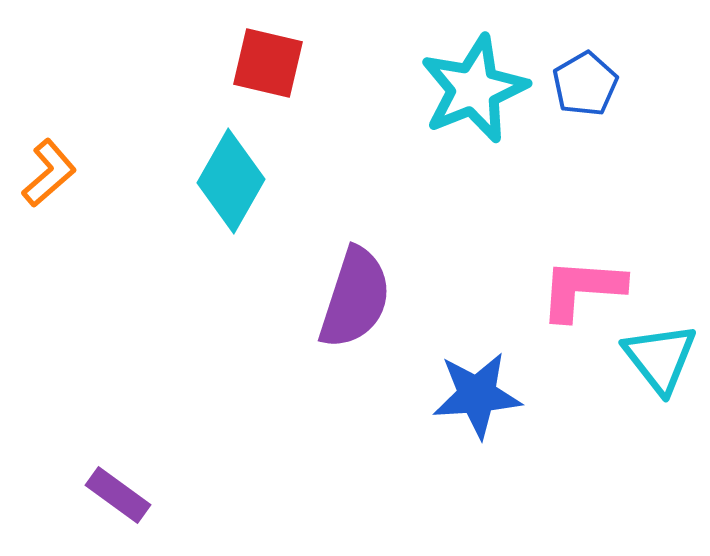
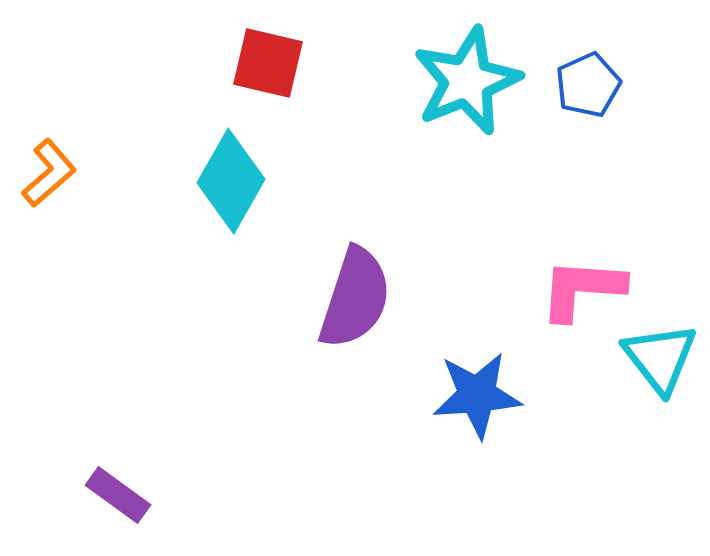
blue pentagon: moved 3 px right, 1 px down; rotated 6 degrees clockwise
cyan star: moved 7 px left, 8 px up
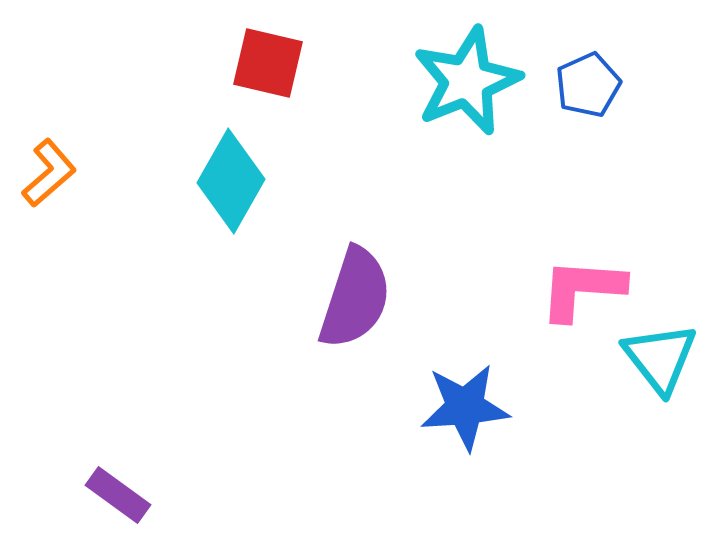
blue star: moved 12 px left, 12 px down
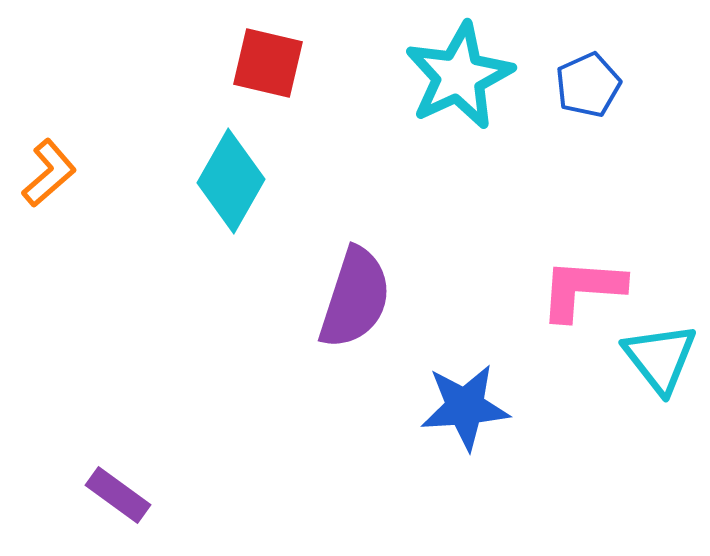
cyan star: moved 8 px left, 5 px up; rotated 3 degrees counterclockwise
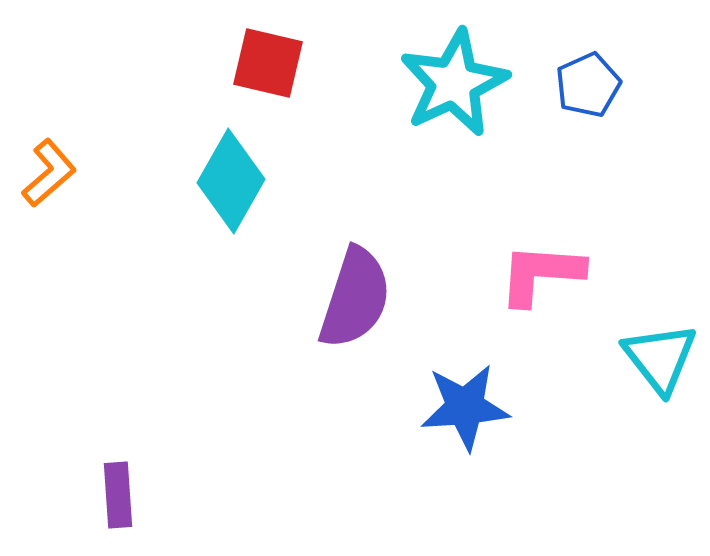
cyan star: moved 5 px left, 7 px down
pink L-shape: moved 41 px left, 15 px up
purple rectangle: rotated 50 degrees clockwise
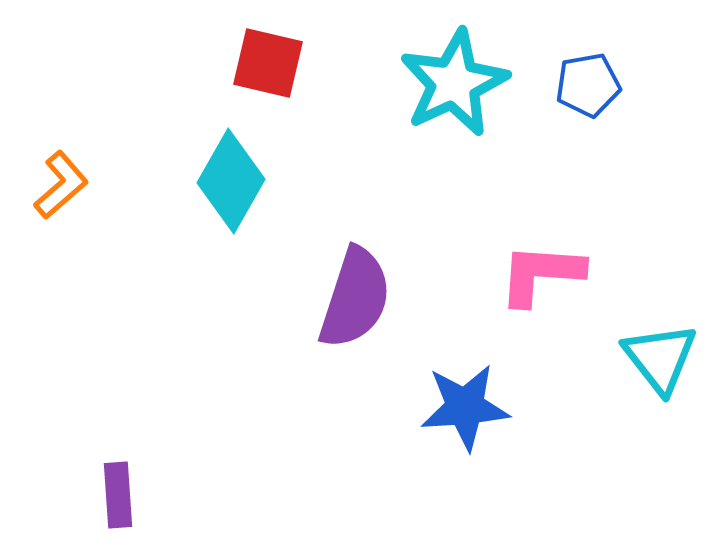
blue pentagon: rotated 14 degrees clockwise
orange L-shape: moved 12 px right, 12 px down
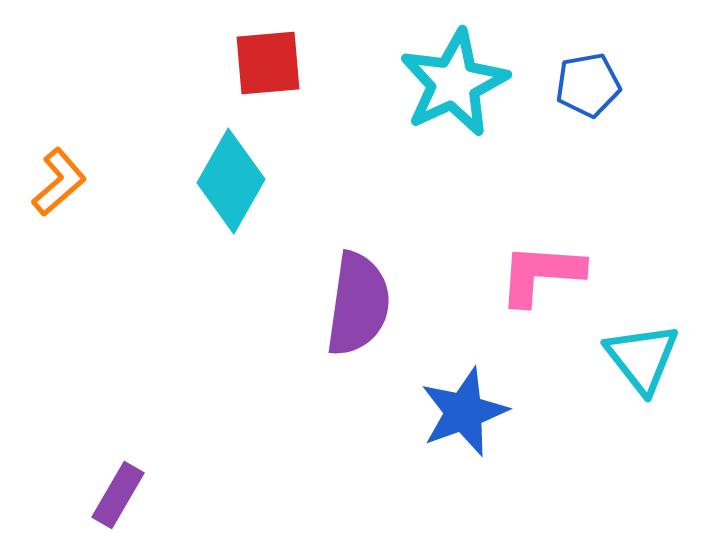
red square: rotated 18 degrees counterclockwise
orange L-shape: moved 2 px left, 3 px up
purple semicircle: moved 3 px right, 6 px down; rotated 10 degrees counterclockwise
cyan triangle: moved 18 px left
blue star: moved 1 px left, 5 px down; rotated 16 degrees counterclockwise
purple rectangle: rotated 34 degrees clockwise
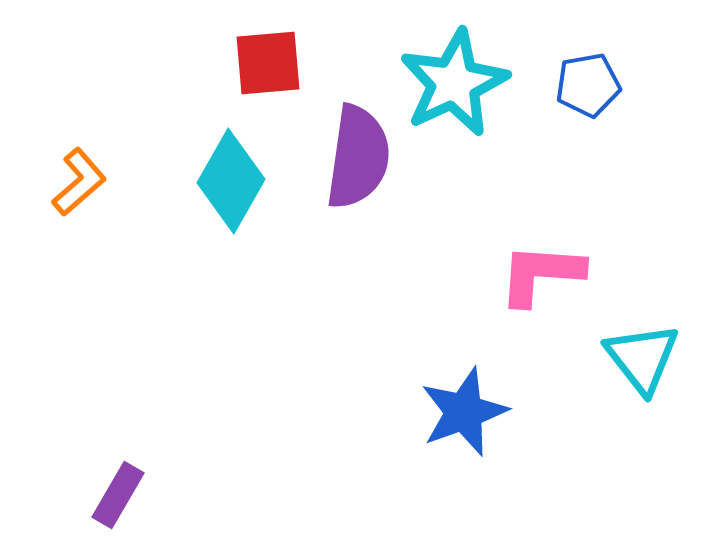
orange L-shape: moved 20 px right
purple semicircle: moved 147 px up
